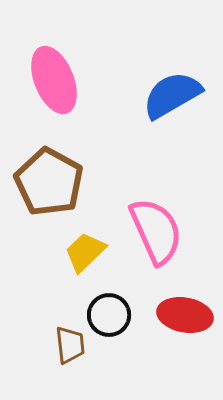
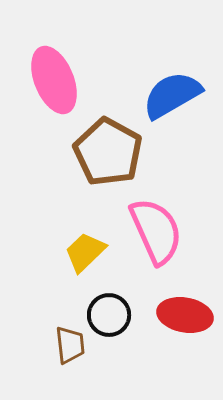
brown pentagon: moved 59 px right, 30 px up
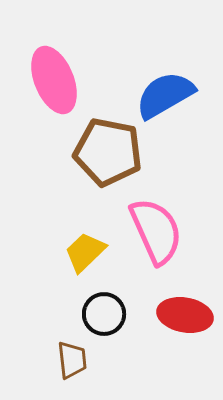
blue semicircle: moved 7 px left
brown pentagon: rotated 18 degrees counterclockwise
black circle: moved 5 px left, 1 px up
brown trapezoid: moved 2 px right, 15 px down
